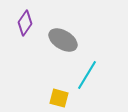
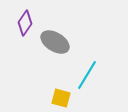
gray ellipse: moved 8 px left, 2 px down
yellow square: moved 2 px right
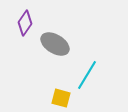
gray ellipse: moved 2 px down
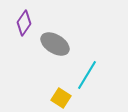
purple diamond: moved 1 px left
yellow square: rotated 18 degrees clockwise
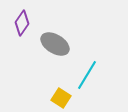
purple diamond: moved 2 px left
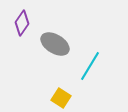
cyan line: moved 3 px right, 9 px up
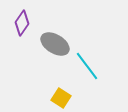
cyan line: moved 3 px left; rotated 68 degrees counterclockwise
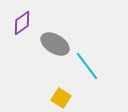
purple diamond: rotated 20 degrees clockwise
